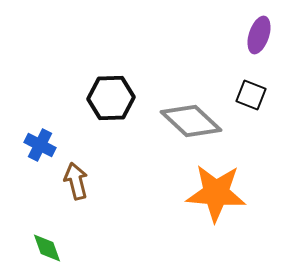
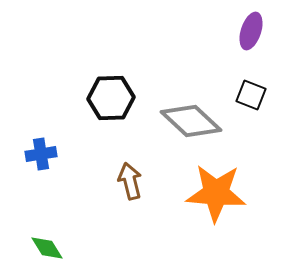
purple ellipse: moved 8 px left, 4 px up
blue cross: moved 1 px right, 9 px down; rotated 36 degrees counterclockwise
brown arrow: moved 54 px right
green diamond: rotated 12 degrees counterclockwise
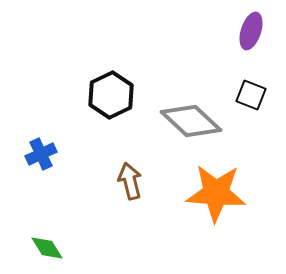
black hexagon: moved 3 px up; rotated 24 degrees counterclockwise
blue cross: rotated 16 degrees counterclockwise
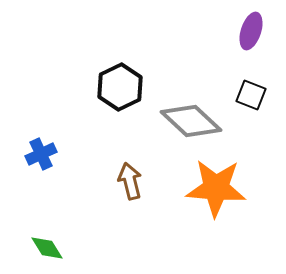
black hexagon: moved 9 px right, 8 px up
orange star: moved 5 px up
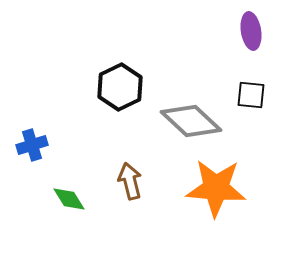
purple ellipse: rotated 27 degrees counterclockwise
black square: rotated 16 degrees counterclockwise
blue cross: moved 9 px left, 9 px up; rotated 8 degrees clockwise
green diamond: moved 22 px right, 49 px up
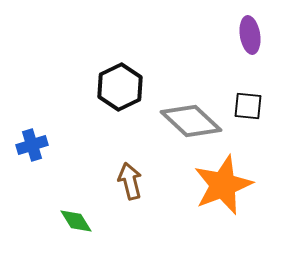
purple ellipse: moved 1 px left, 4 px down
black square: moved 3 px left, 11 px down
orange star: moved 7 px right, 3 px up; rotated 26 degrees counterclockwise
green diamond: moved 7 px right, 22 px down
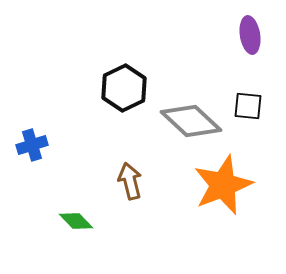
black hexagon: moved 4 px right, 1 px down
green diamond: rotated 12 degrees counterclockwise
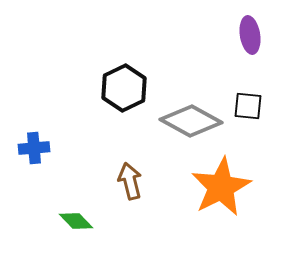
gray diamond: rotated 14 degrees counterclockwise
blue cross: moved 2 px right, 3 px down; rotated 12 degrees clockwise
orange star: moved 2 px left, 2 px down; rotated 6 degrees counterclockwise
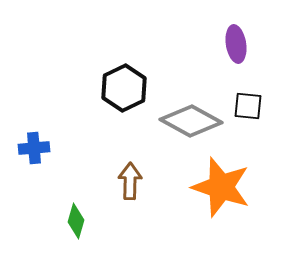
purple ellipse: moved 14 px left, 9 px down
brown arrow: rotated 15 degrees clockwise
orange star: rotated 26 degrees counterclockwise
green diamond: rotated 60 degrees clockwise
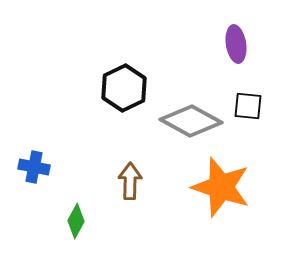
blue cross: moved 19 px down; rotated 16 degrees clockwise
green diamond: rotated 12 degrees clockwise
